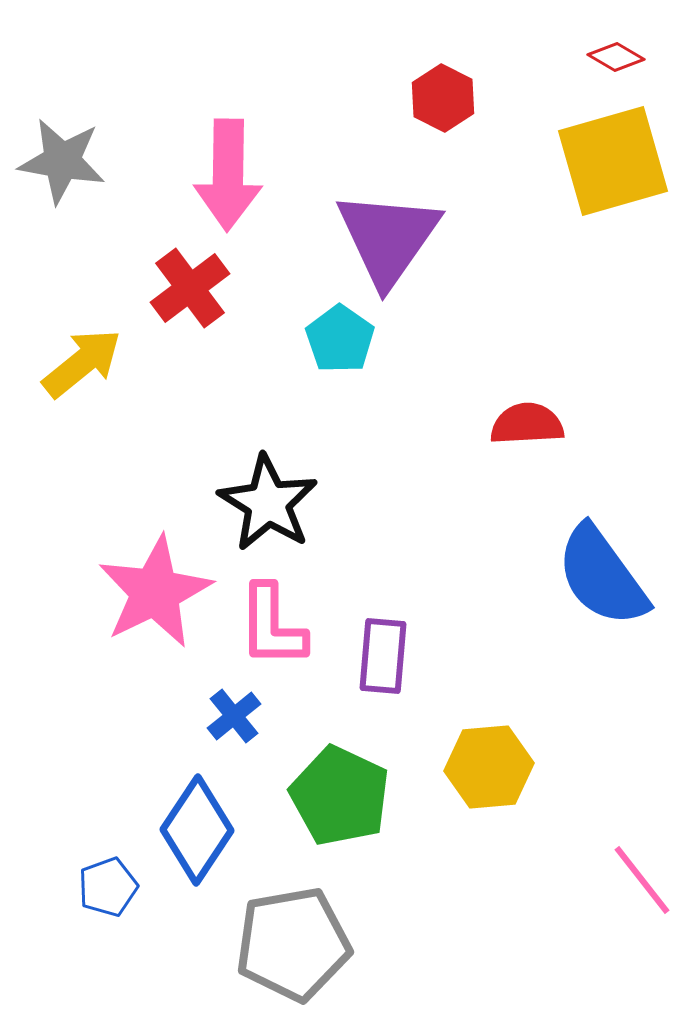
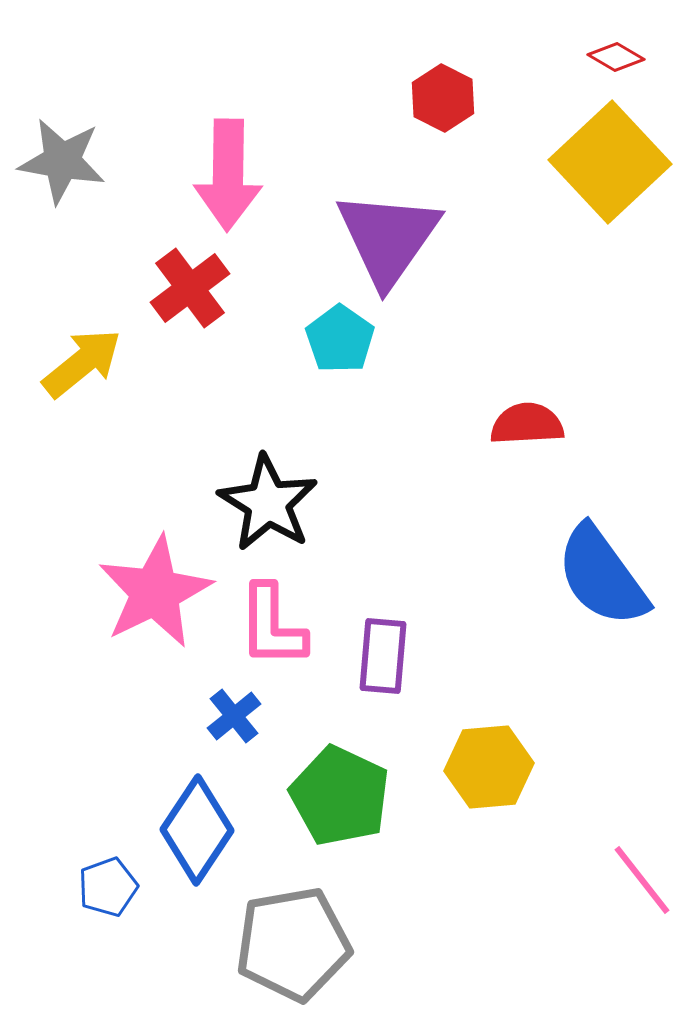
yellow square: moved 3 px left, 1 px down; rotated 27 degrees counterclockwise
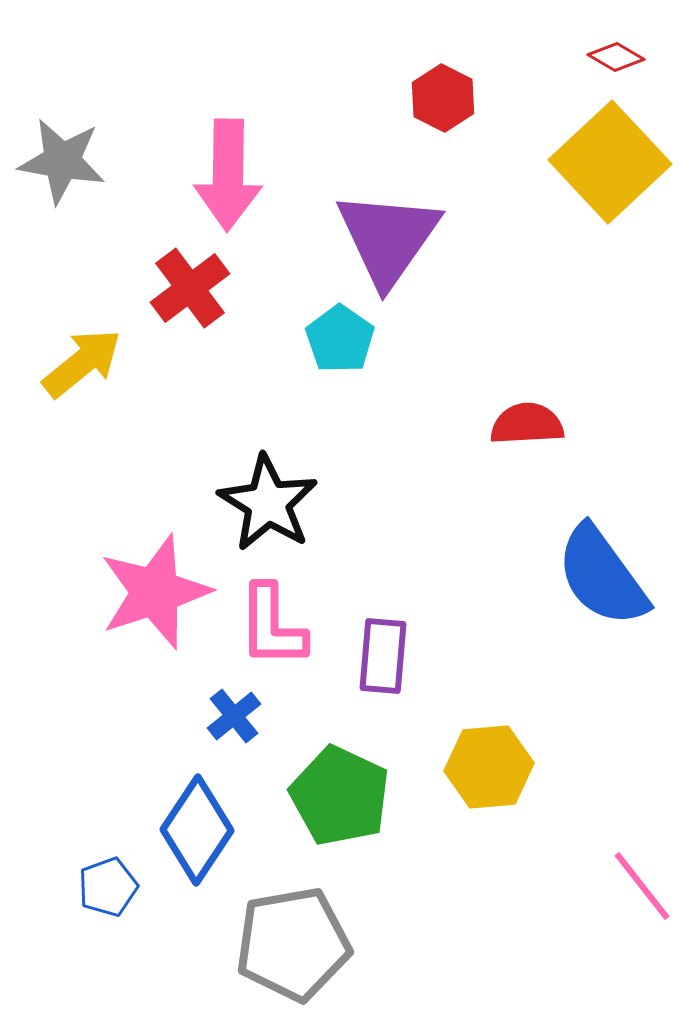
pink star: rotated 8 degrees clockwise
pink line: moved 6 px down
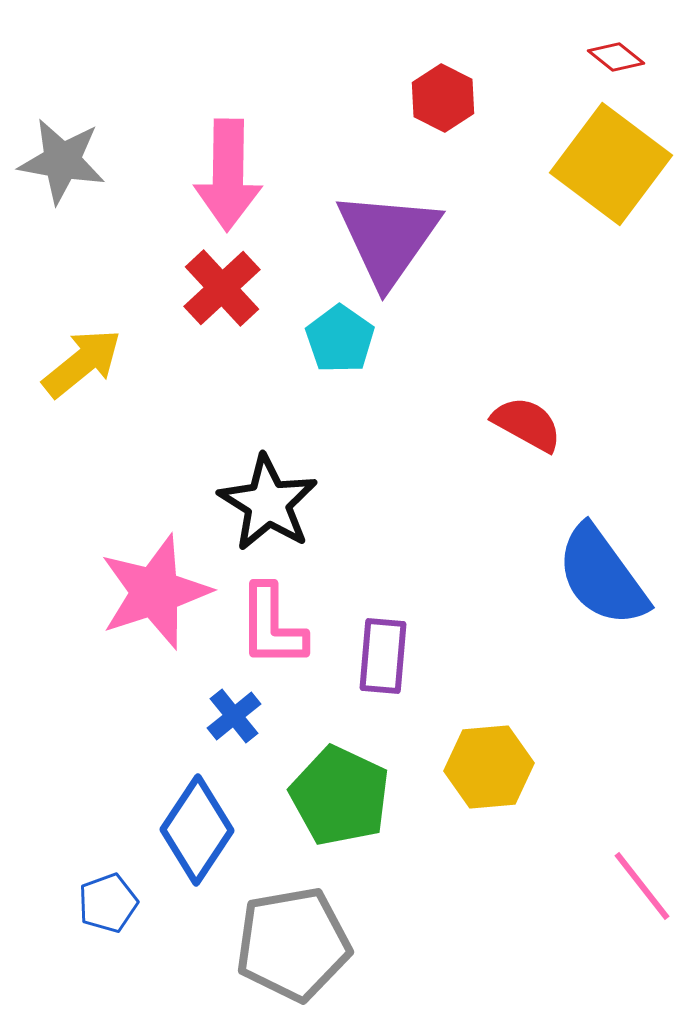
red diamond: rotated 8 degrees clockwise
yellow square: moved 1 px right, 2 px down; rotated 10 degrees counterclockwise
red cross: moved 32 px right; rotated 6 degrees counterclockwise
red semicircle: rotated 32 degrees clockwise
blue pentagon: moved 16 px down
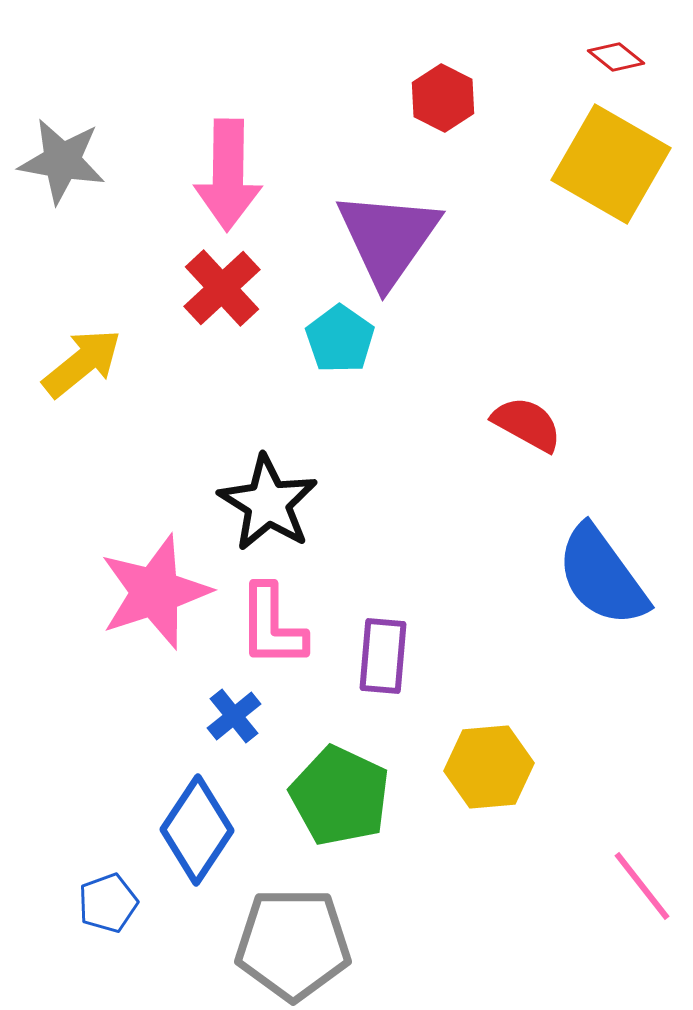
yellow square: rotated 7 degrees counterclockwise
gray pentagon: rotated 10 degrees clockwise
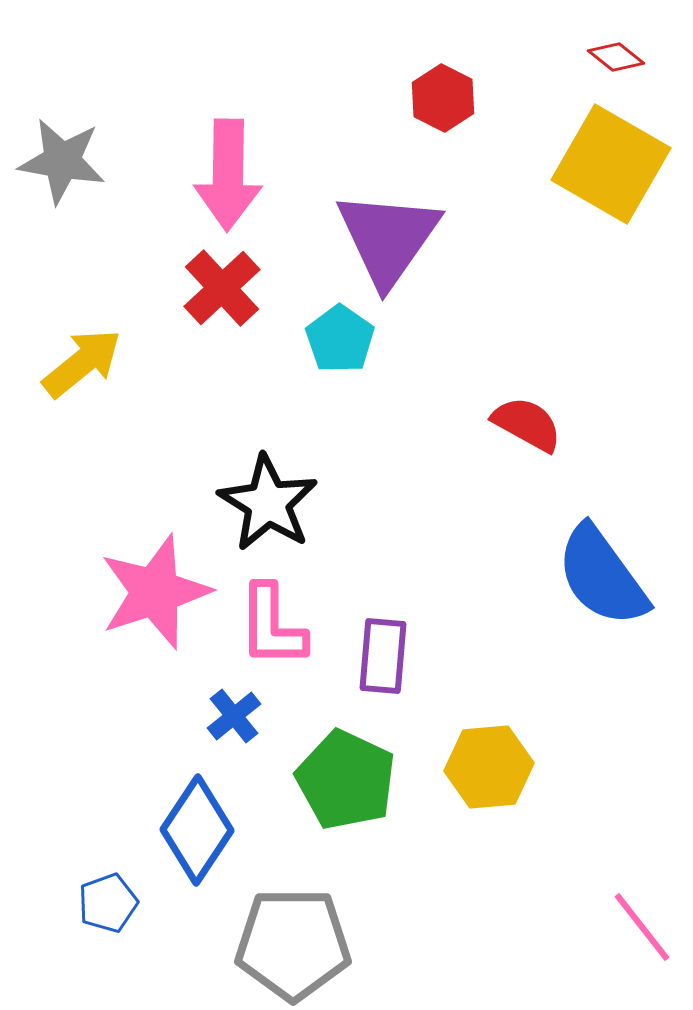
green pentagon: moved 6 px right, 16 px up
pink line: moved 41 px down
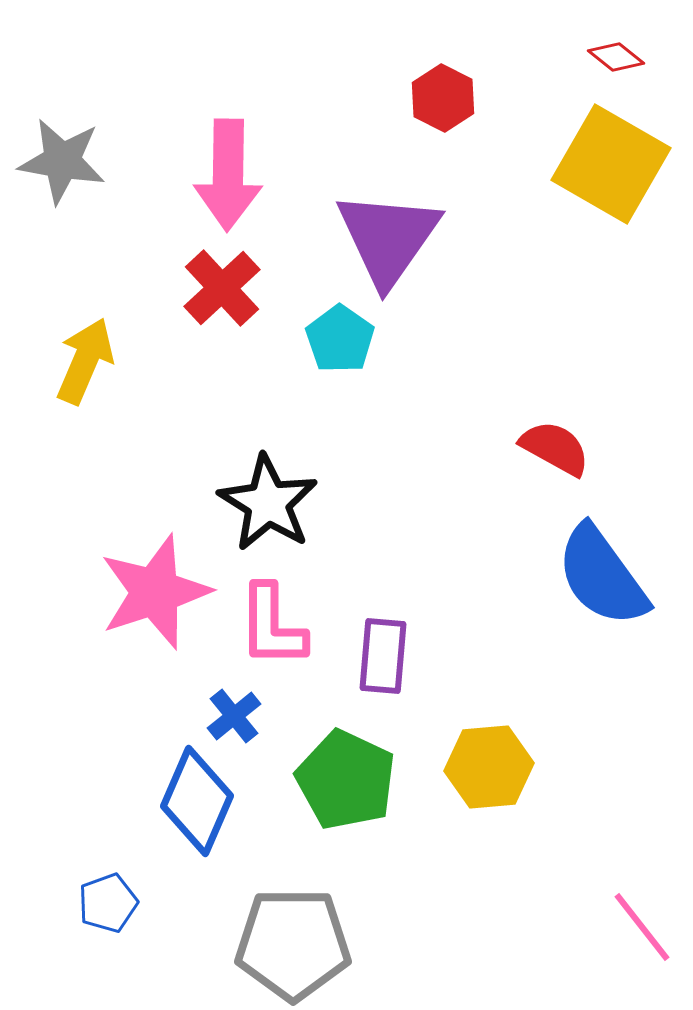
yellow arrow: moved 3 px right, 2 px up; rotated 28 degrees counterclockwise
red semicircle: moved 28 px right, 24 px down
blue diamond: moved 29 px up; rotated 10 degrees counterclockwise
